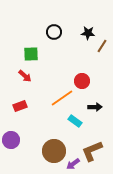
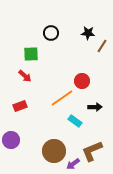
black circle: moved 3 px left, 1 px down
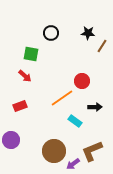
green square: rotated 14 degrees clockwise
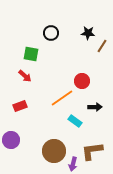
brown L-shape: rotated 15 degrees clockwise
purple arrow: rotated 40 degrees counterclockwise
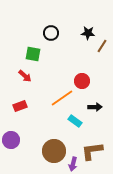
green square: moved 2 px right
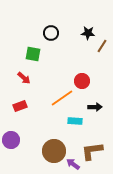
red arrow: moved 1 px left, 2 px down
cyan rectangle: rotated 32 degrees counterclockwise
purple arrow: rotated 112 degrees clockwise
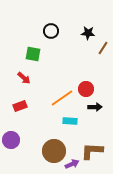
black circle: moved 2 px up
brown line: moved 1 px right, 2 px down
red circle: moved 4 px right, 8 px down
cyan rectangle: moved 5 px left
brown L-shape: rotated 10 degrees clockwise
purple arrow: moved 1 px left; rotated 120 degrees clockwise
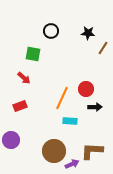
orange line: rotated 30 degrees counterclockwise
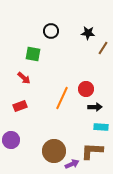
cyan rectangle: moved 31 px right, 6 px down
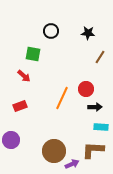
brown line: moved 3 px left, 9 px down
red arrow: moved 2 px up
brown L-shape: moved 1 px right, 1 px up
